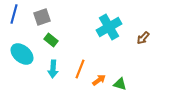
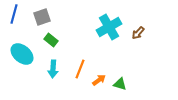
brown arrow: moved 5 px left, 5 px up
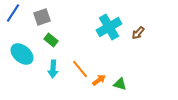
blue line: moved 1 px left, 1 px up; rotated 18 degrees clockwise
orange line: rotated 60 degrees counterclockwise
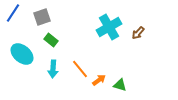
green triangle: moved 1 px down
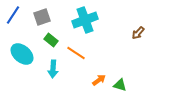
blue line: moved 2 px down
cyan cross: moved 24 px left, 7 px up; rotated 10 degrees clockwise
orange line: moved 4 px left, 16 px up; rotated 18 degrees counterclockwise
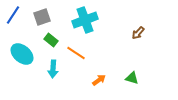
green triangle: moved 12 px right, 7 px up
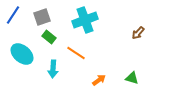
green rectangle: moved 2 px left, 3 px up
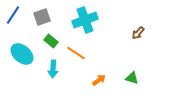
green rectangle: moved 2 px right, 4 px down
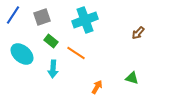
orange arrow: moved 2 px left, 7 px down; rotated 24 degrees counterclockwise
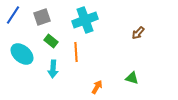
orange line: moved 1 px up; rotated 54 degrees clockwise
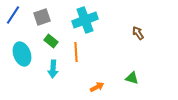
brown arrow: rotated 104 degrees clockwise
cyan ellipse: rotated 30 degrees clockwise
orange arrow: rotated 32 degrees clockwise
